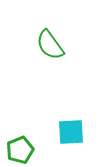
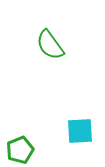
cyan square: moved 9 px right, 1 px up
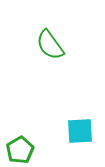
green pentagon: rotated 8 degrees counterclockwise
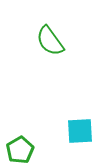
green semicircle: moved 4 px up
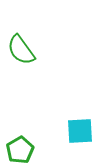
green semicircle: moved 29 px left, 9 px down
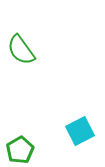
cyan square: rotated 24 degrees counterclockwise
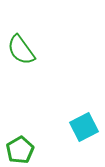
cyan square: moved 4 px right, 4 px up
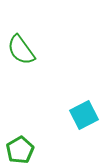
cyan square: moved 12 px up
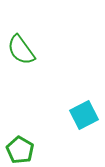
green pentagon: rotated 12 degrees counterclockwise
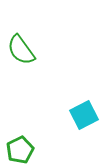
green pentagon: rotated 16 degrees clockwise
